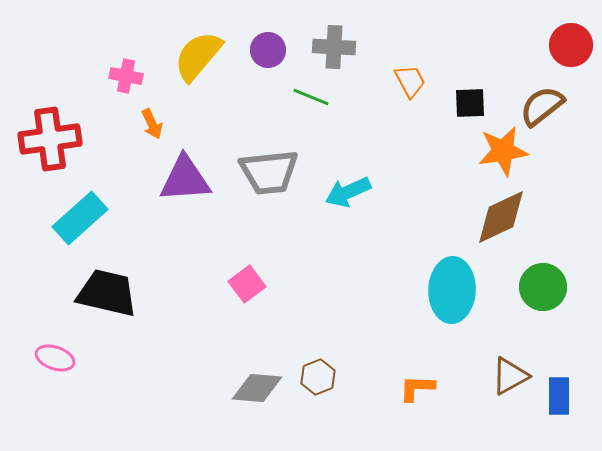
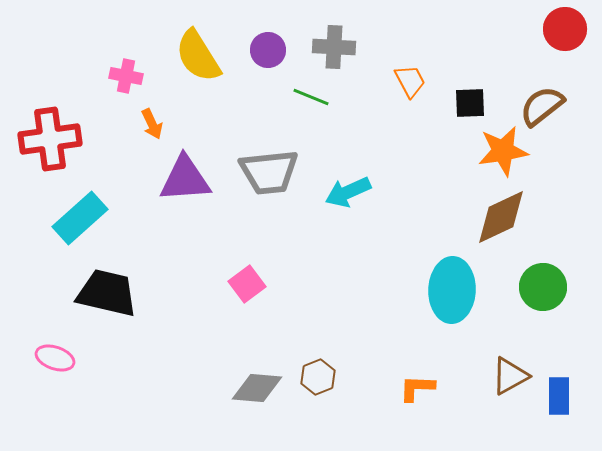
red circle: moved 6 px left, 16 px up
yellow semicircle: rotated 72 degrees counterclockwise
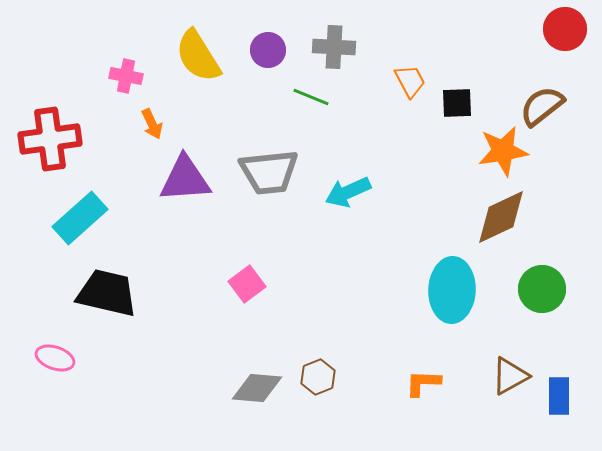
black square: moved 13 px left
green circle: moved 1 px left, 2 px down
orange L-shape: moved 6 px right, 5 px up
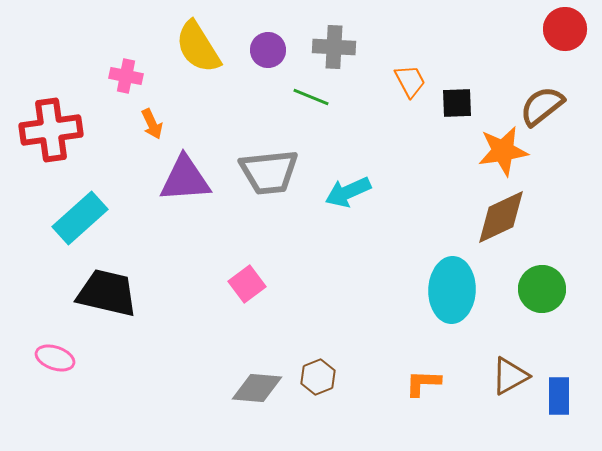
yellow semicircle: moved 9 px up
red cross: moved 1 px right, 9 px up
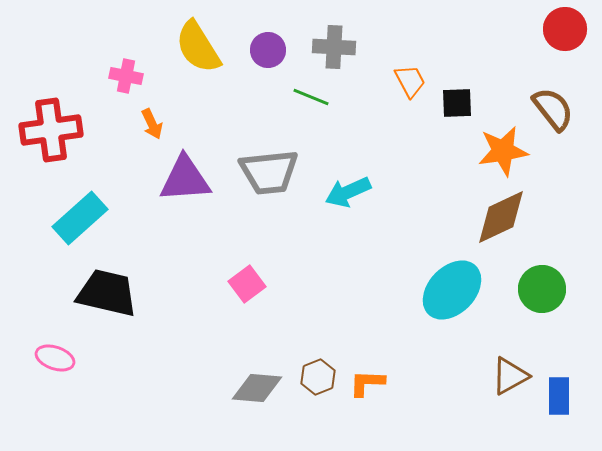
brown semicircle: moved 11 px right, 3 px down; rotated 90 degrees clockwise
cyan ellipse: rotated 42 degrees clockwise
orange L-shape: moved 56 px left
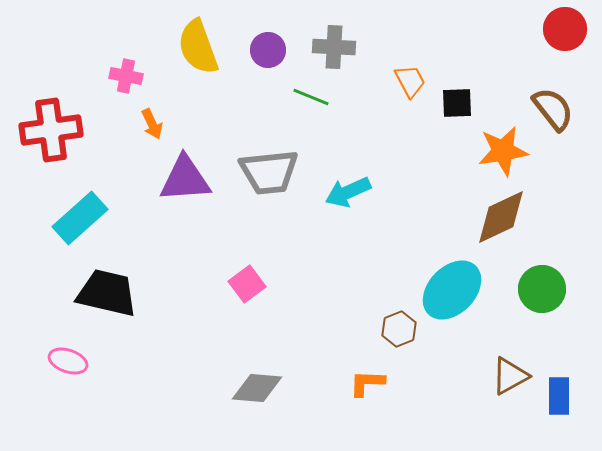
yellow semicircle: rotated 12 degrees clockwise
pink ellipse: moved 13 px right, 3 px down
brown hexagon: moved 81 px right, 48 px up
